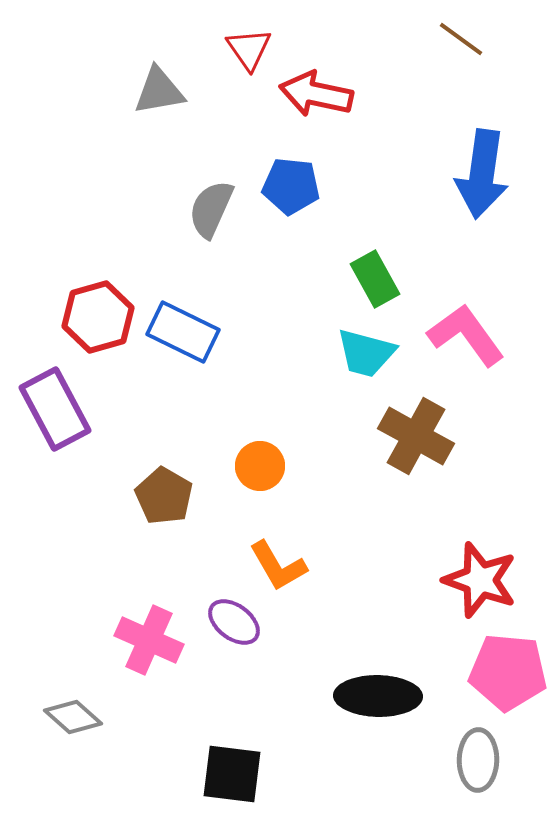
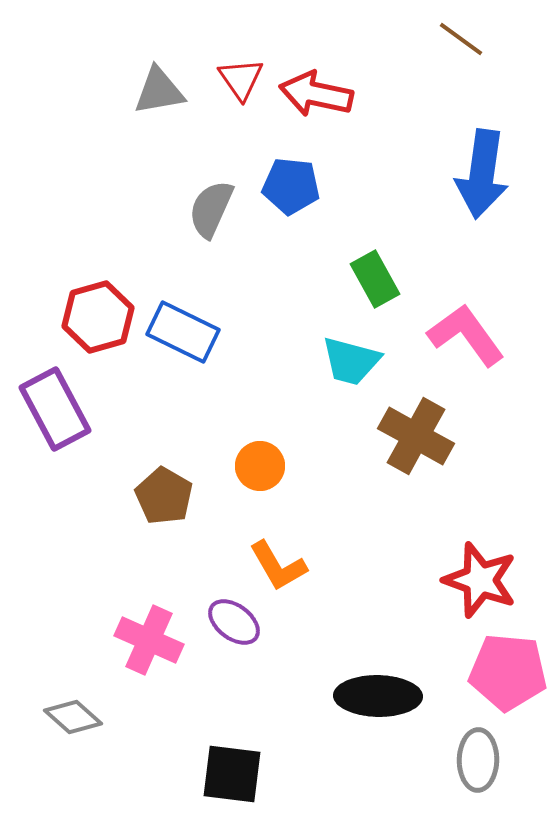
red triangle: moved 8 px left, 30 px down
cyan trapezoid: moved 15 px left, 8 px down
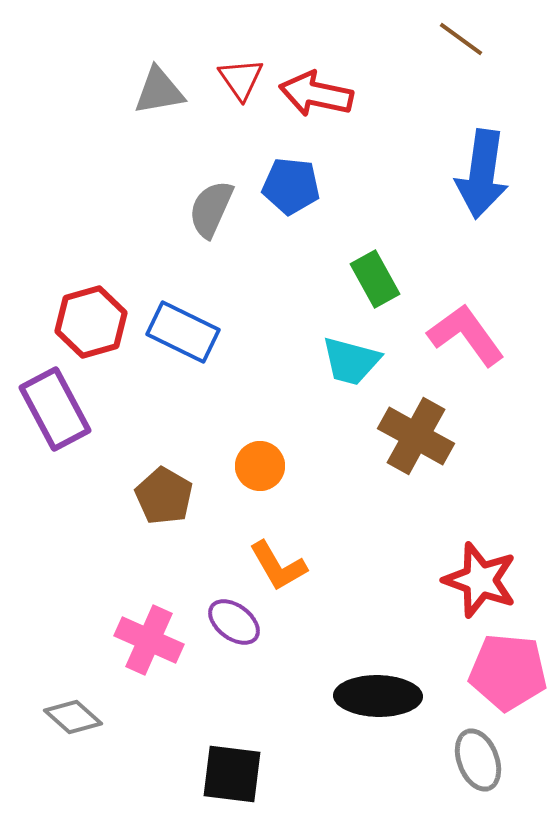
red hexagon: moved 7 px left, 5 px down
gray ellipse: rotated 22 degrees counterclockwise
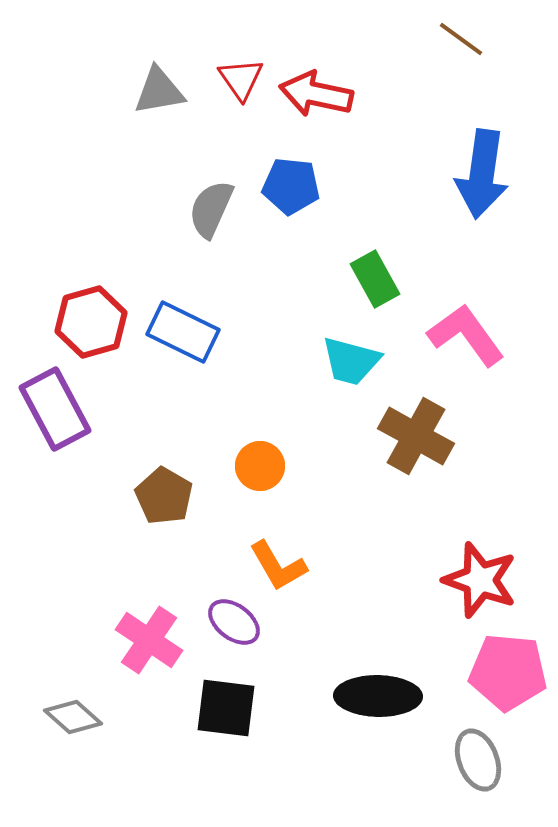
pink cross: rotated 10 degrees clockwise
black square: moved 6 px left, 66 px up
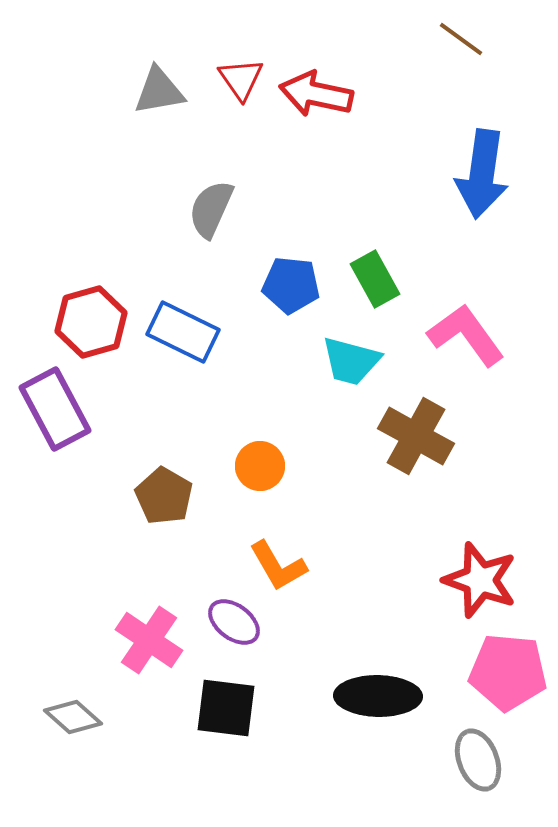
blue pentagon: moved 99 px down
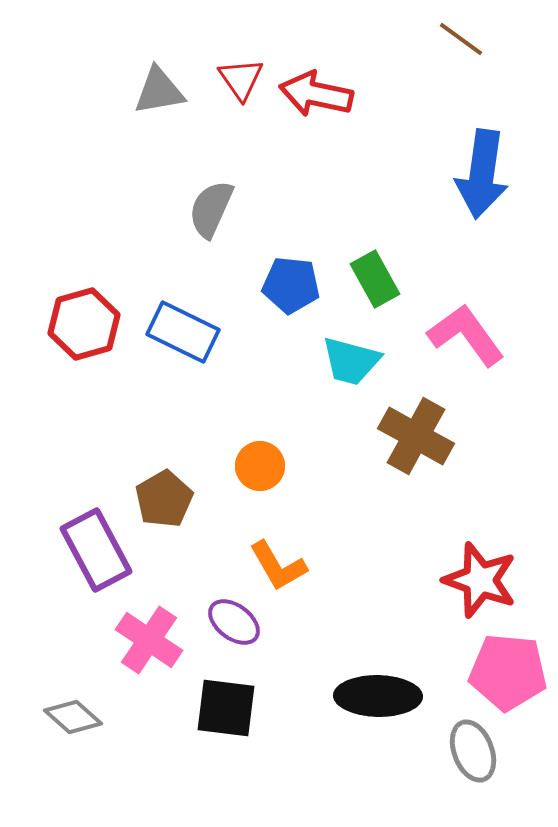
red hexagon: moved 7 px left, 2 px down
purple rectangle: moved 41 px right, 141 px down
brown pentagon: moved 3 px down; rotated 12 degrees clockwise
gray ellipse: moved 5 px left, 9 px up
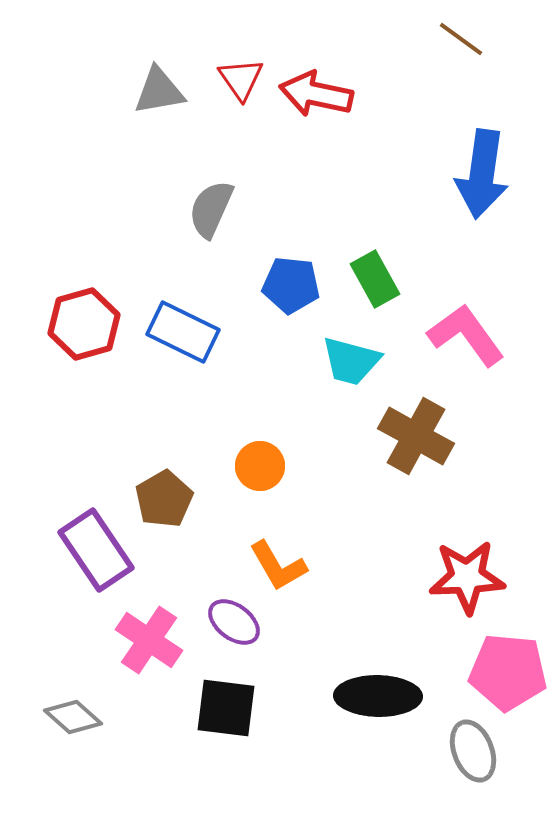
purple rectangle: rotated 6 degrees counterclockwise
red star: moved 13 px left, 3 px up; rotated 22 degrees counterclockwise
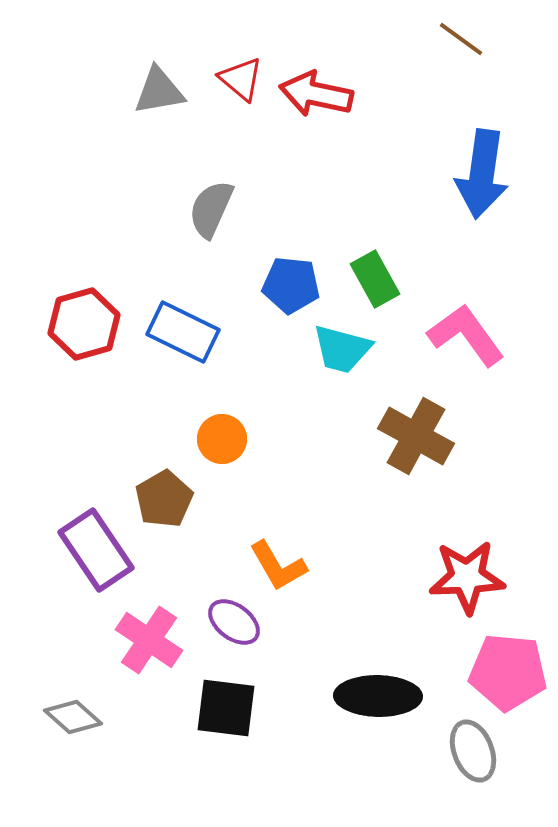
red triangle: rotated 15 degrees counterclockwise
cyan trapezoid: moved 9 px left, 12 px up
orange circle: moved 38 px left, 27 px up
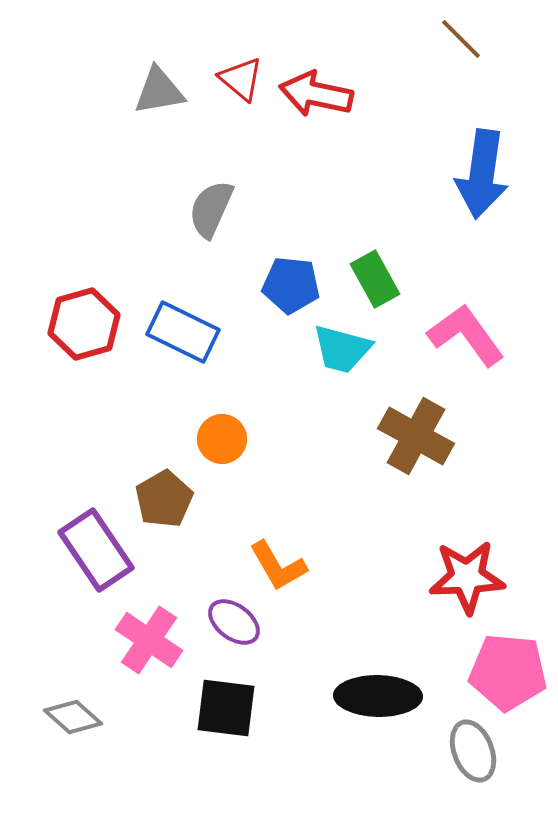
brown line: rotated 9 degrees clockwise
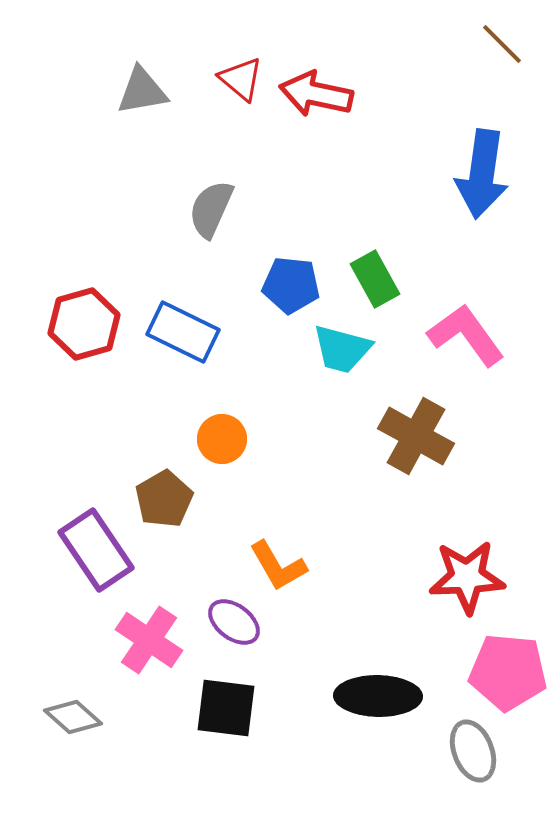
brown line: moved 41 px right, 5 px down
gray triangle: moved 17 px left
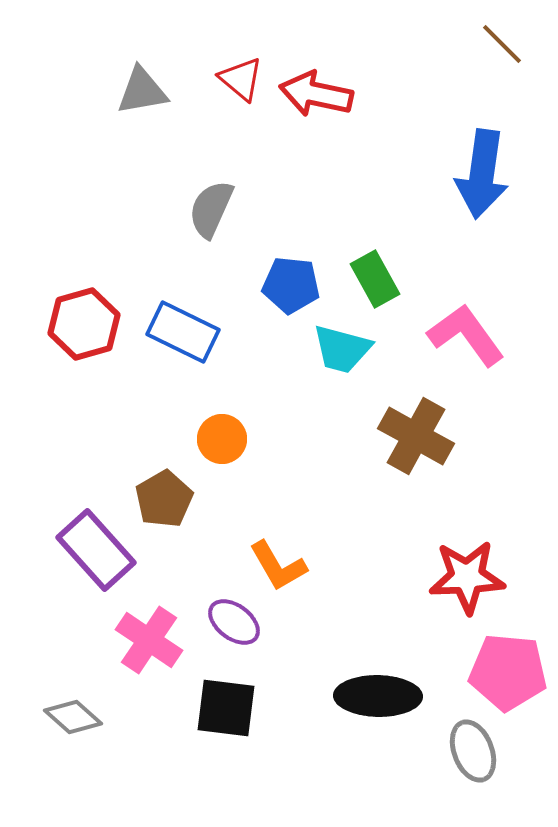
purple rectangle: rotated 8 degrees counterclockwise
